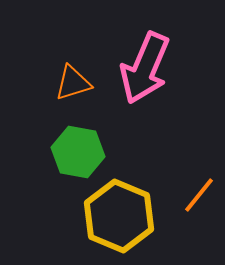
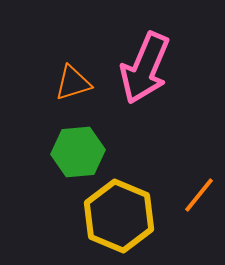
green hexagon: rotated 15 degrees counterclockwise
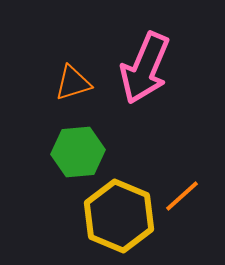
orange line: moved 17 px left, 1 px down; rotated 9 degrees clockwise
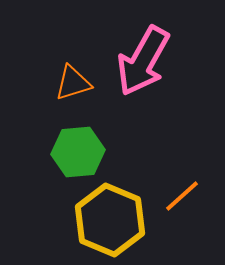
pink arrow: moved 2 px left, 7 px up; rotated 6 degrees clockwise
yellow hexagon: moved 9 px left, 4 px down
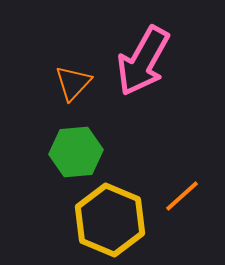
orange triangle: rotated 30 degrees counterclockwise
green hexagon: moved 2 px left
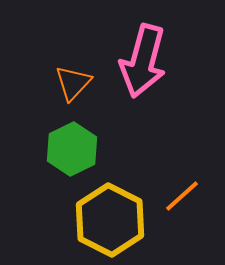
pink arrow: rotated 14 degrees counterclockwise
green hexagon: moved 4 px left, 3 px up; rotated 21 degrees counterclockwise
yellow hexagon: rotated 4 degrees clockwise
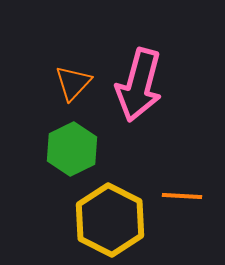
pink arrow: moved 4 px left, 24 px down
orange line: rotated 45 degrees clockwise
